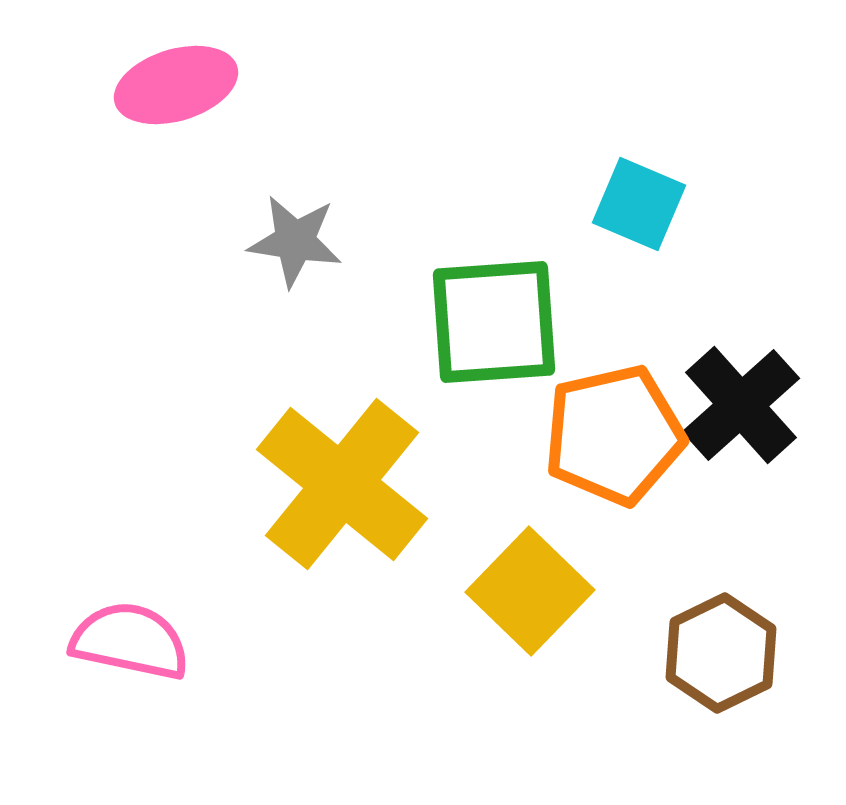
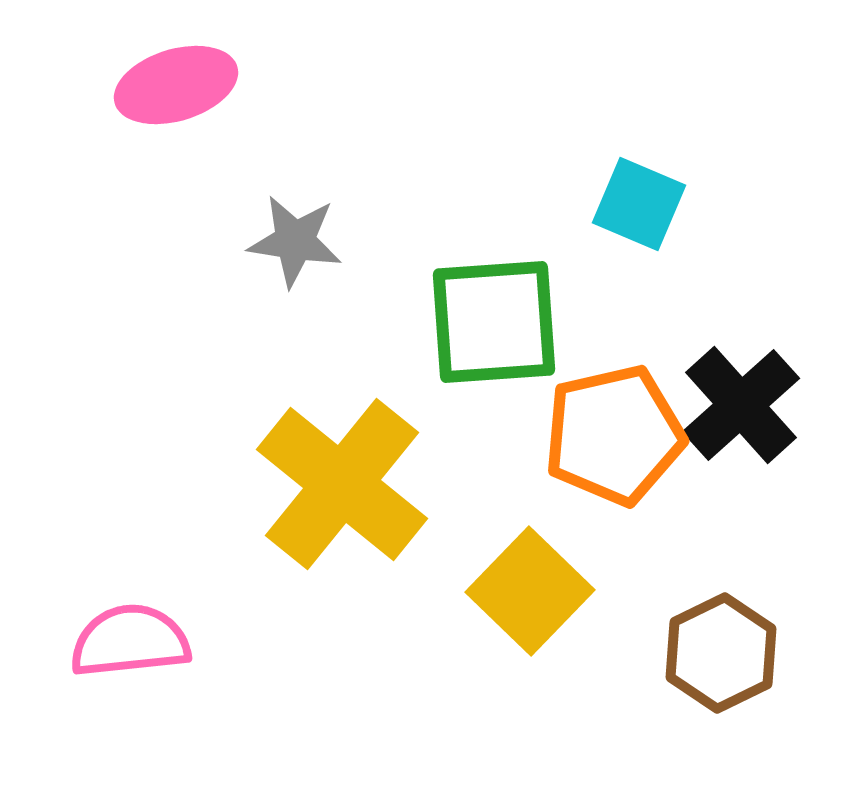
pink semicircle: rotated 18 degrees counterclockwise
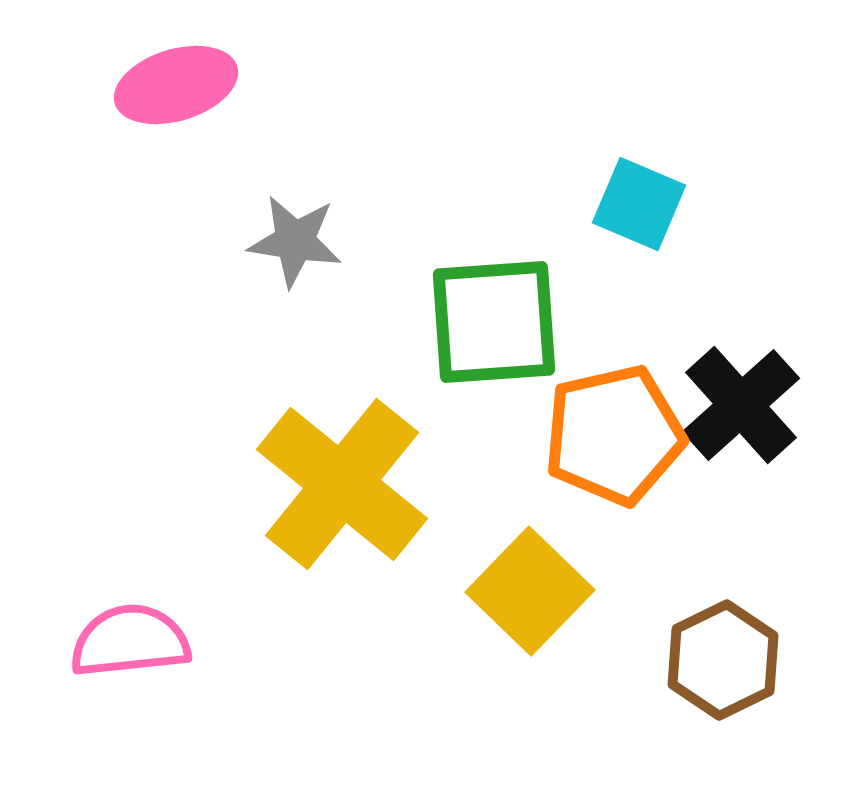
brown hexagon: moved 2 px right, 7 px down
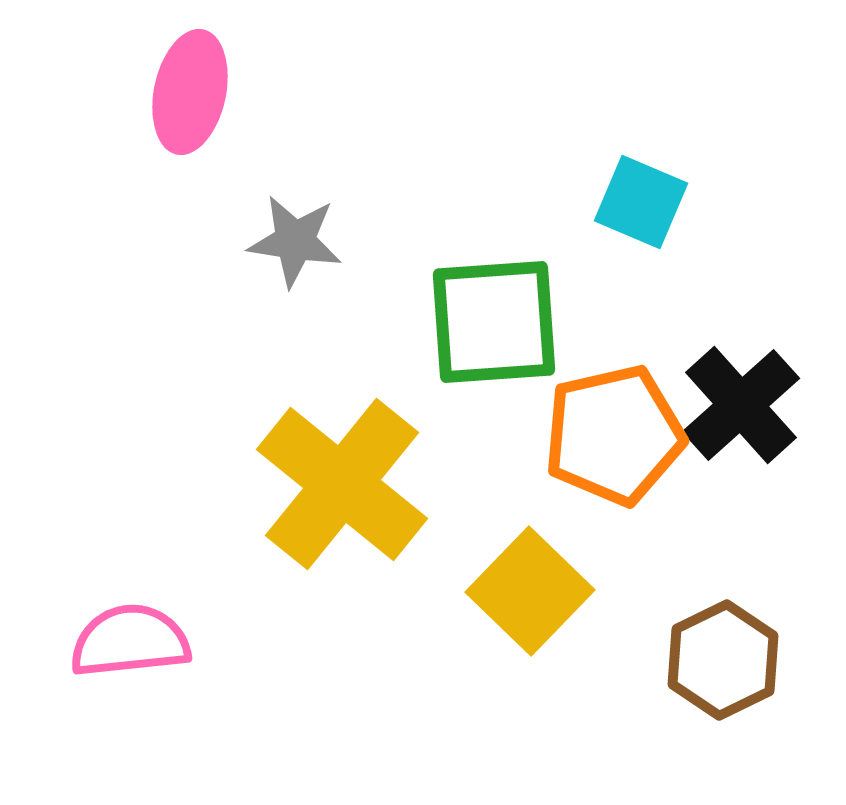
pink ellipse: moved 14 px right, 7 px down; rotated 61 degrees counterclockwise
cyan square: moved 2 px right, 2 px up
